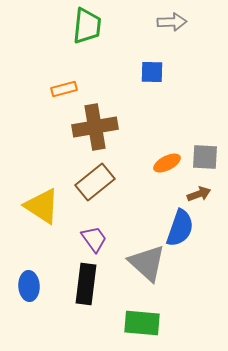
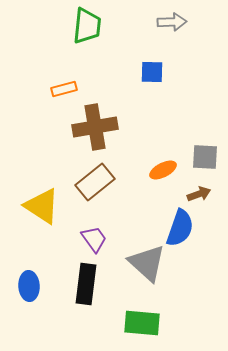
orange ellipse: moved 4 px left, 7 px down
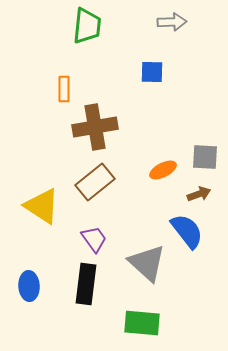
orange rectangle: rotated 75 degrees counterclockwise
blue semicircle: moved 7 px right, 3 px down; rotated 57 degrees counterclockwise
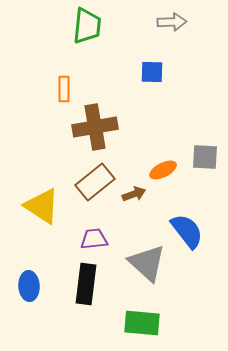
brown arrow: moved 65 px left
purple trapezoid: rotated 60 degrees counterclockwise
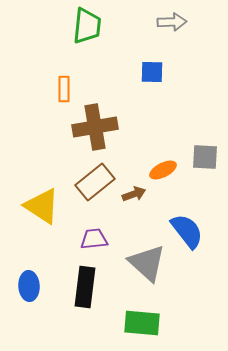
black rectangle: moved 1 px left, 3 px down
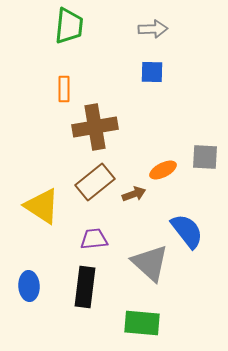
gray arrow: moved 19 px left, 7 px down
green trapezoid: moved 18 px left
gray triangle: moved 3 px right
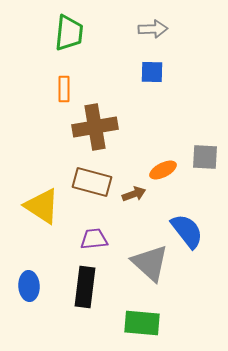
green trapezoid: moved 7 px down
brown rectangle: moved 3 px left; rotated 54 degrees clockwise
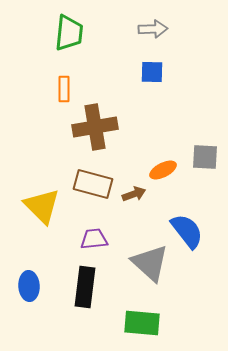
brown rectangle: moved 1 px right, 2 px down
yellow triangle: rotated 12 degrees clockwise
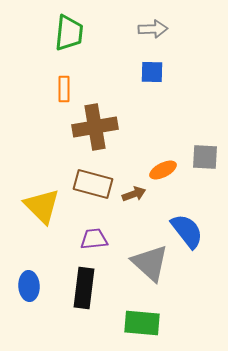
black rectangle: moved 1 px left, 1 px down
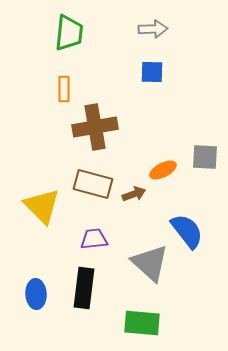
blue ellipse: moved 7 px right, 8 px down
